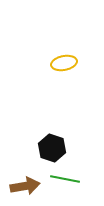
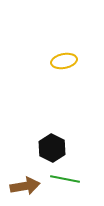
yellow ellipse: moved 2 px up
black hexagon: rotated 8 degrees clockwise
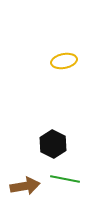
black hexagon: moved 1 px right, 4 px up
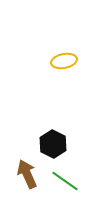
green line: moved 2 px down; rotated 24 degrees clockwise
brown arrow: moved 2 px right, 12 px up; rotated 104 degrees counterclockwise
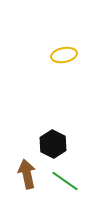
yellow ellipse: moved 6 px up
brown arrow: rotated 12 degrees clockwise
